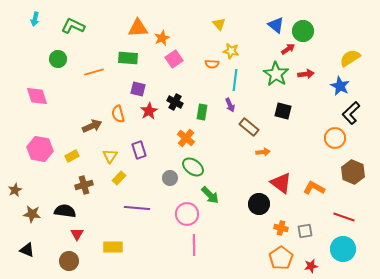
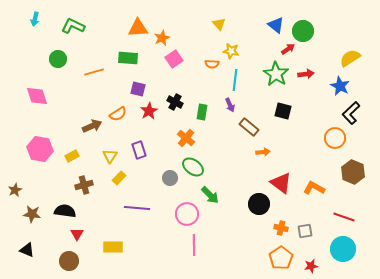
orange semicircle at (118, 114): rotated 108 degrees counterclockwise
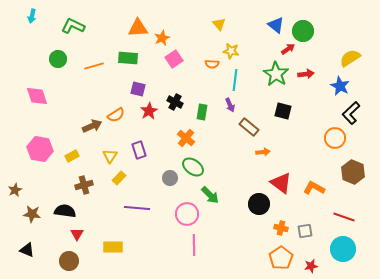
cyan arrow at (35, 19): moved 3 px left, 3 px up
orange line at (94, 72): moved 6 px up
orange semicircle at (118, 114): moved 2 px left, 1 px down
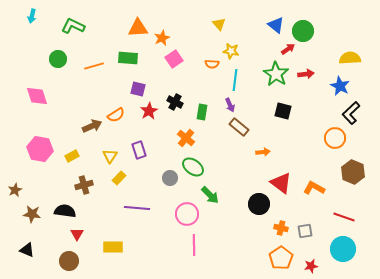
yellow semicircle at (350, 58): rotated 30 degrees clockwise
brown rectangle at (249, 127): moved 10 px left
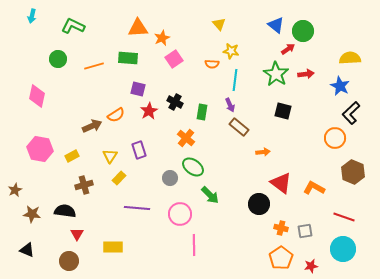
pink diamond at (37, 96): rotated 30 degrees clockwise
pink circle at (187, 214): moved 7 px left
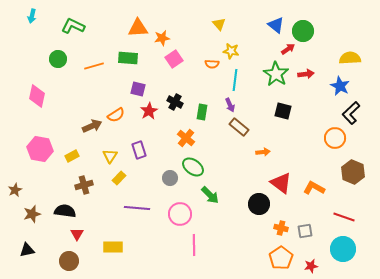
orange star at (162, 38): rotated 14 degrees clockwise
brown star at (32, 214): rotated 24 degrees counterclockwise
black triangle at (27, 250): rotated 35 degrees counterclockwise
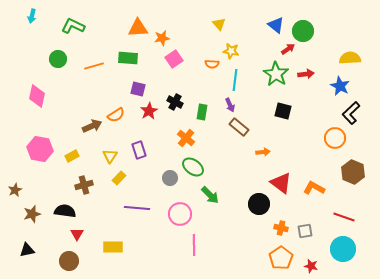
red star at (311, 266): rotated 24 degrees clockwise
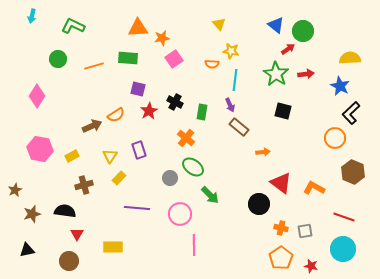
pink diamond at (37, 96): rotated 20 degrees clockwise
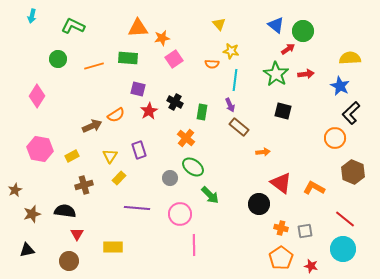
red line at (344, 217): moved 1 px right, 2 px down; rotated 20 degrees clockwise
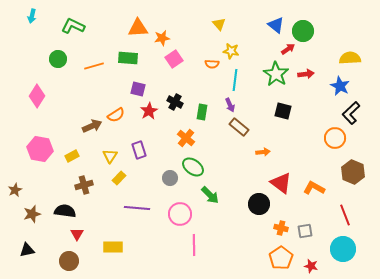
red line at (345, 219): moved 4 px up; rotated 30 degrees clockwise
